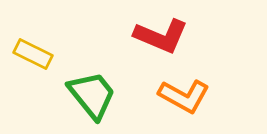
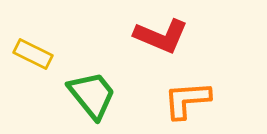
orange L-shape: moved 3 px right, 4 px down; rotated 147 degrees clockwise
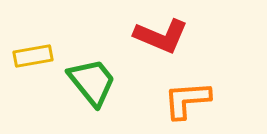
yellow rectangle: moved 2 px down; rotated 36 degrees counterclockwise
green trapezoid: moved 13 px up
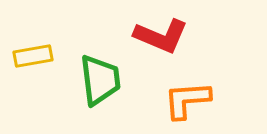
green trapezoid: moved 8 px right, 2 px up; rotated 32 degrees clockwise
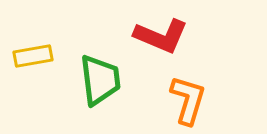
orange L-shape: moved 1 px right; rotated 111 degrees clockwise
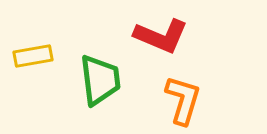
orange L-shape: moved 5 px left
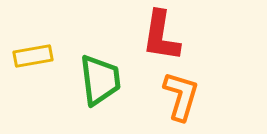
red L-shape: rotated 76 degrees clockwise
orange L-shape: moved 2 px left, 4 px up
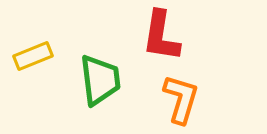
yellow rectangle: rotated 12 degrees counterclockwise
orange L-shape: moved 3 px down
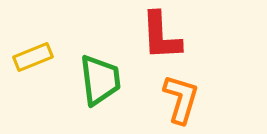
red L-shape: rotated 12 degrees counterclockwise
yellow rectangle: moved 1 px down
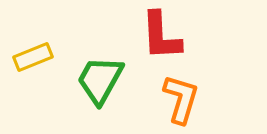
green trapezoid: rotated 144 degrees counterclockwise
